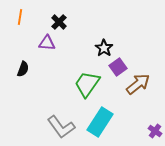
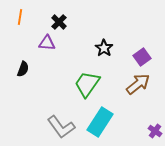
purple square: moved 24 px right, 10 px up
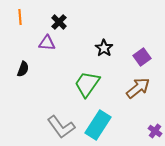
orange line: rotated 14 degrees counterclockwise
brown arrow: moved 4 px down
cyan rectangle: moved 2 px left, 3 px down
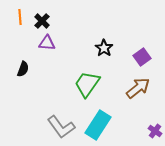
black cross: moved 17 px left, 1 px up
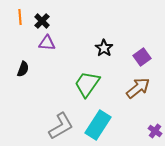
gray L-shape: moved 1 px up; rotated 84 degrees counterclockwise
